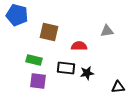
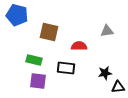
black star: moved 18 px right
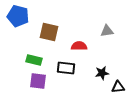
blue pentagon: moved 1 px right, 1 px down
black star: moved 3 px left
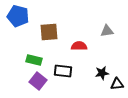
brown square: rotated 18 degrees counterclockwise
black rectangle: moved 3 px left, 3 px down
purple square: rotated 30 degrees clockwise
black triangle: moved 1 px left, 3 px up
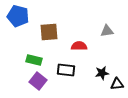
black rectangle: moved 3 px right, 1 px up
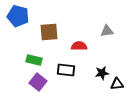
purple square: moved 1 px down
